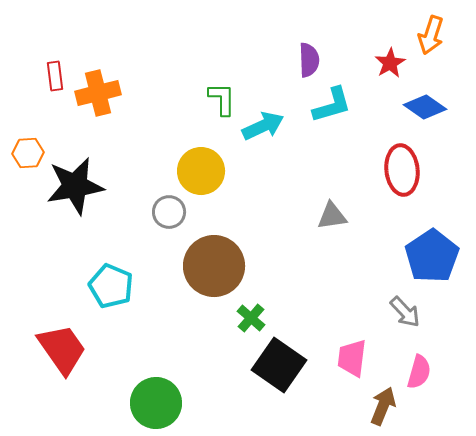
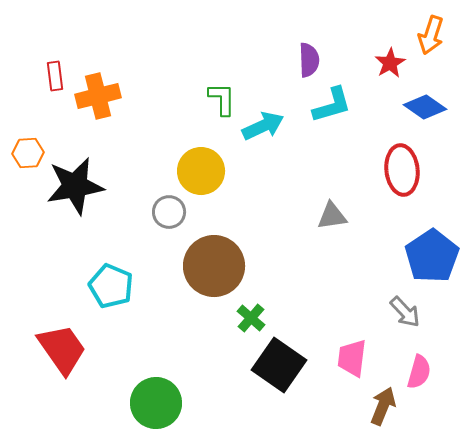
orange cross: moved 3 px down
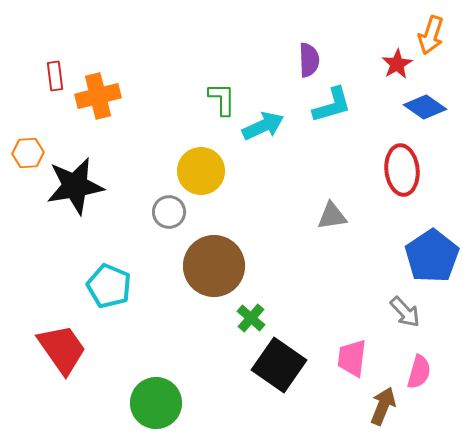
red star: moved 7 px right, 1 px down
cyan pentagon: moved 2 px left
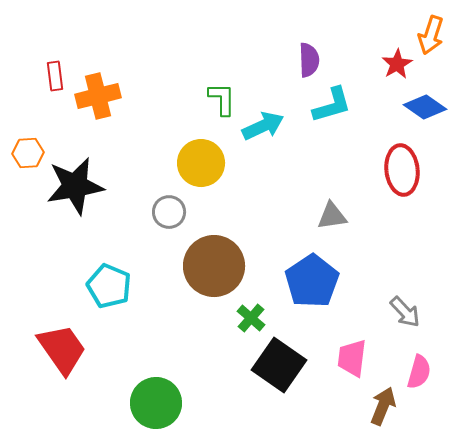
yellow circle: moved 8 px up
blue pentagon: moved 120 px left, 25 px down
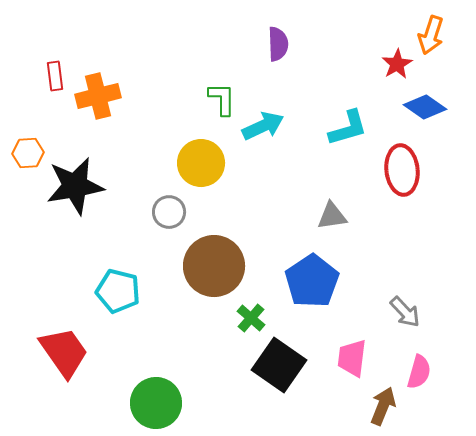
purple semicircle: moved 31 px left, 16 px up
cyan L-shape: moved 16 px right, 23 px down
cyan pentagon: moved 9 px right, 5 px down; rotated 9 degrees counterclockwise
red trapezoid: moved 2 px right, 3 px down
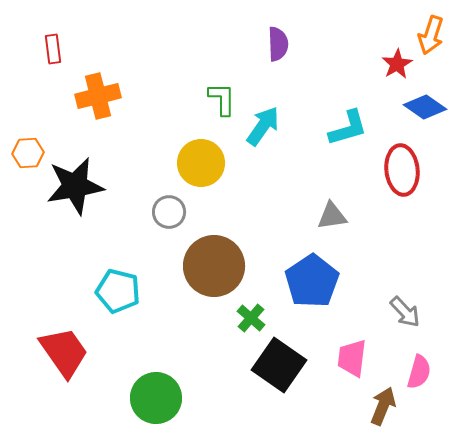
red rectangle: moved 2 px left, 27 px up
cyan arrow: rotated 30 degrees counterclockwise
green circle: moved 5 px up
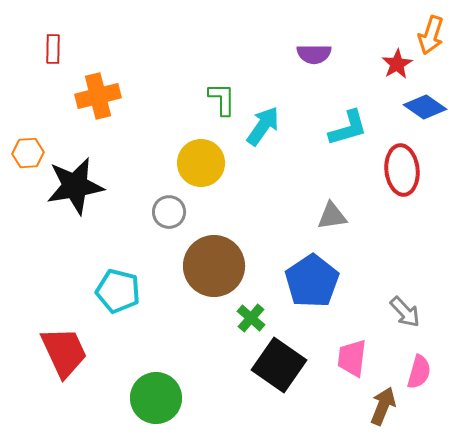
purple semicircle: moved 36 px right, 10 px down; rotated 92 degrees clockwise
red rectangle: rotated 8 degrees clockwise
red trapezoid: rotated 10 degrees clockwise
